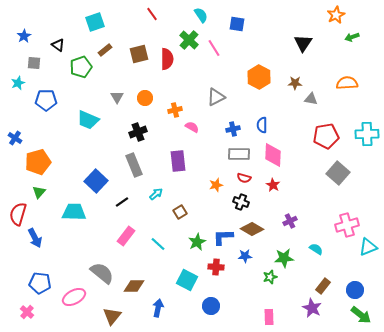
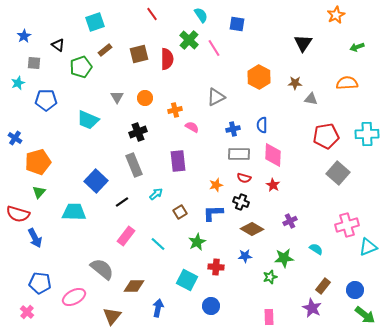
green arrow at (352, 37): moved 5 px right, 10 px down
red semicircle at (18, 214): rotated 90 degrees counterclockwise
blue L-shape at (223, 237): moved 10 px left, 24 px up
gray semicircle at (102, 273): moved 4 px up
green arrow at (361, 315): moved 4 px right
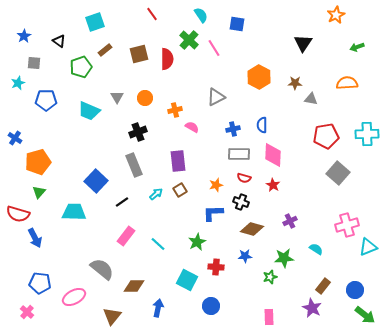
black triangle at (58, 45): moved 1 px right, 4 px up
cyan trapezoid at (88, 120): moved 1 px right, 9 px up
brown square at (180, 212): moved 22 px up
brown diamond at (252, 229): rotated 15 degrees counterclockwise
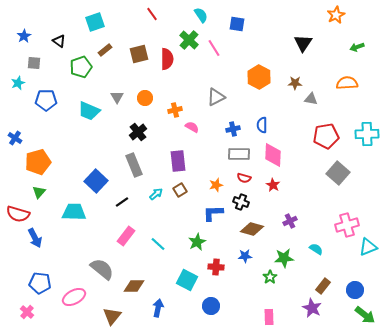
black cross at (138, 132): rotated 18 degrees counterclockwise
green star at (270, 277): rotated 16 degrees counterclockwise
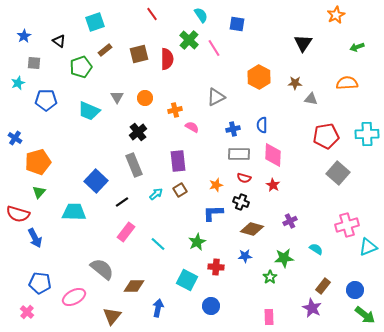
pink rectangle at (126, 236): moved 4 px up
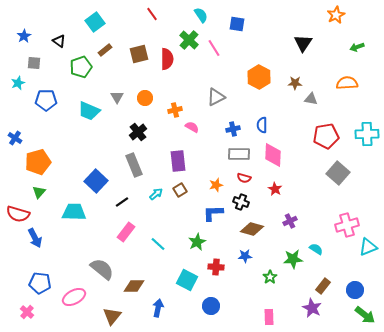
cyan square at (95, 22): rotated 18 degrees counterclockwise
red star at (273, 185): moved 2 px right, 4 px down
green star at (284, 258): moved 9 px right, 1 px down
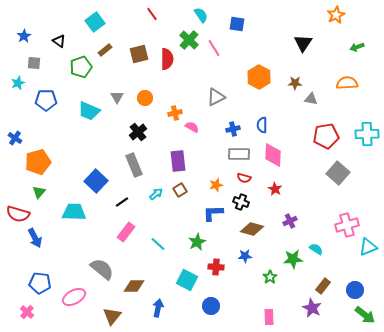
orange cross at (175, 110): moved 3 px down
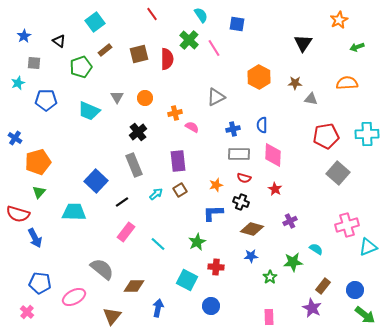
orange star at (336, 15): moved 3 px right, 5 px down
blue star at (245, 256): moved 6 px right
green star at (293, 259): moved 3 px down
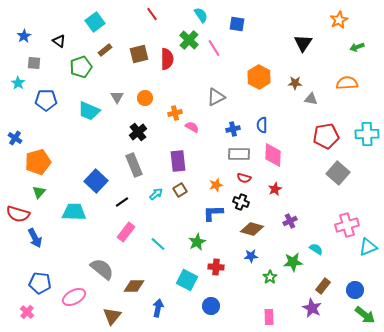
cyan star at (18, 83): rotated 16 degrees counterclockwise
red star at (275, 189): rotated 16 degrees clockwise
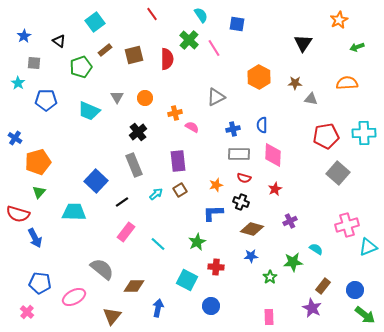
brown square at (139, 54): moved 5 px left, 1 px down
cyan cross at (367, 134): moved 3 px left, 1 px up
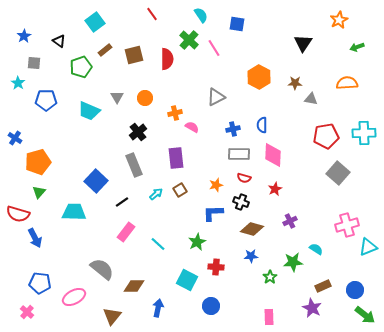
purple rectangle at (178, 161): moved 2 px left, 3 px up
brown rectangle at (323, 286): rotated 28 degrees clockwise
